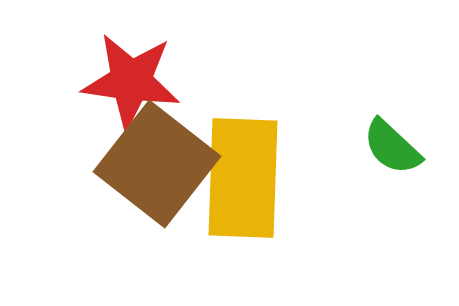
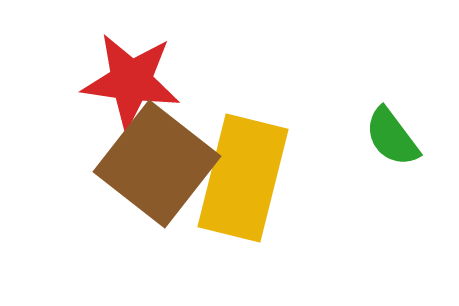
green semicircle: moved 10 px up; rotated 10 degrees clockwise
yellow rectangle: rotated 12 degrees clockwise
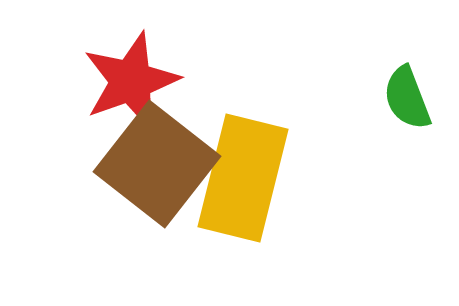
red star: rotated 28 degrees counterclockwise
green semicircle: moved 15 px right, 39 px up; rotated 16 degrees clockwise
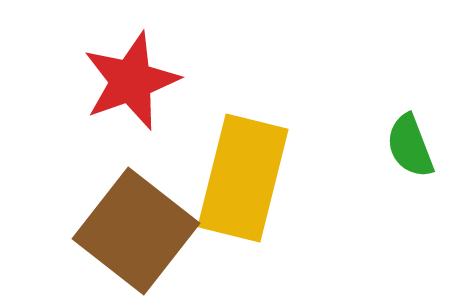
green semicircle: moved 3 px right, 48 px down
brown square: moved 21 px left, 67 px down
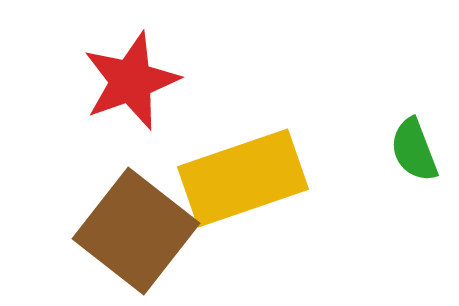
green semicircle: moved 4 px right, 4 px down
yellow rectangle: rotated 57 degrees clockwise
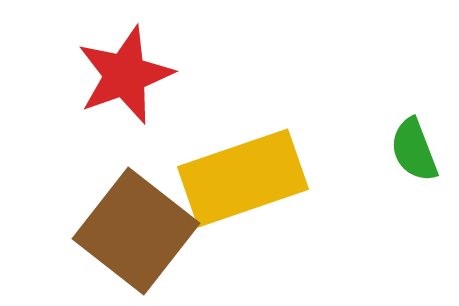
red star: moved 6 px left, 6 px up
